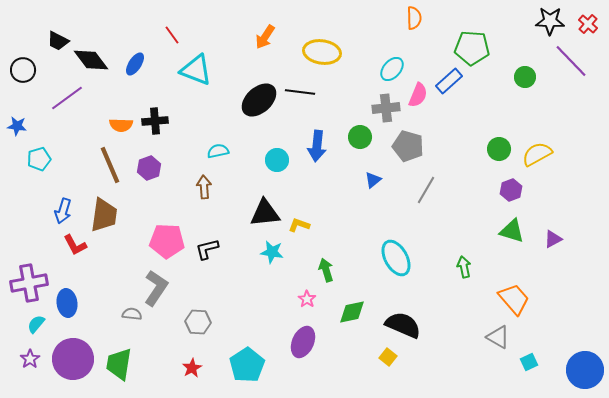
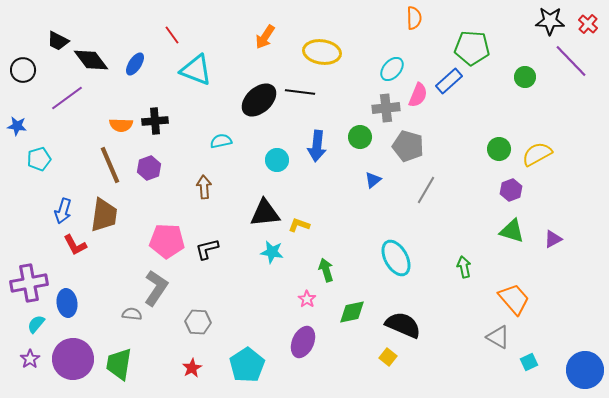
cyan semicircle at (218, 151): moved 3 px right, 10 px up
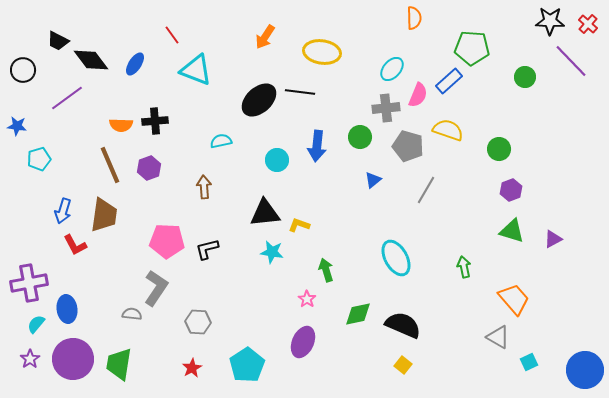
yellow semicircle at (537, 154): moved 89 px left, 24 px up; rotated 48 degrees clockwise
blue ellipse at (67, 303): moved 6 px down
green diamond at (352, 312): moved 6 px right, 2 px down
yellow square at (388, 357): moved 15 px right, 8 px down
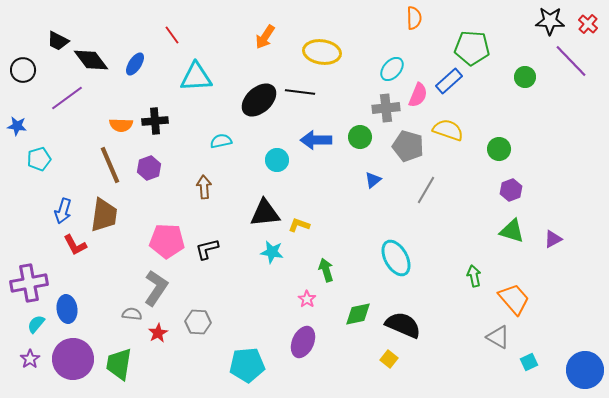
cyan triangle at (196, 70): moved 7 px down; rotated 24 degrees counterclockwise
blue arrow at (317, 146): moved 1 px left, 6 px up; rotated 84 degrees clockwise
green arrow at (464, 267): moved 10 px right, 9 px down
cyan pentagon at (247, 365): rotated 28 degrees clockwise
yellow square at (403, 365): moved 14 px left, 6 px up
red star at (192, 368): moved 34 px left, 35 px up
